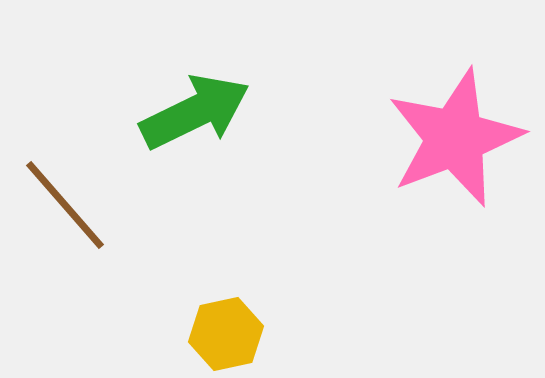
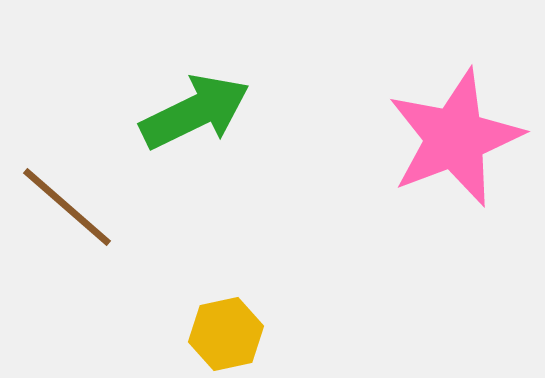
brown line: moved 2 px right, 2 px down; rotated 8 degrees counterclockwise
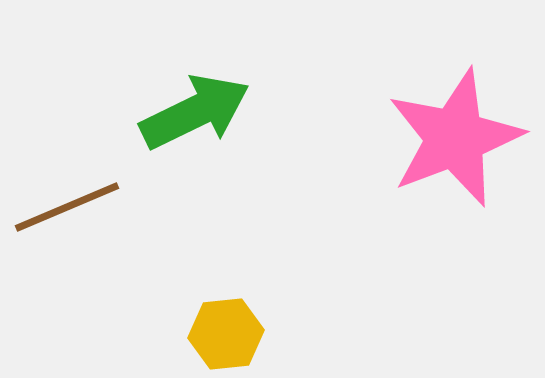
brown line: rotated 64 degrees counterclockwise
yellow hexagon: rotated 6 degrees clockwise
